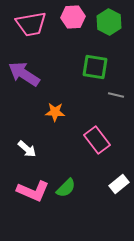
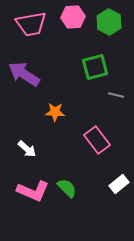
green square: rotated 24 degrees counterclockwise
green semicircle: moved 1 px right; rotated 90 degrees counterclockwise
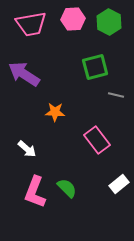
pink hexagon: moved 2 px down
pink L-shape: moved 2 px right, 1 px down; rotated 88 degrees clockwise
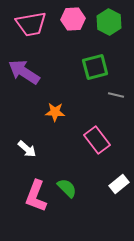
purple arrow: moved 2 px up
pink L-shape: moved 1 px right, 4 px down
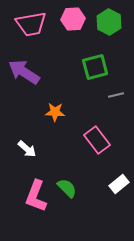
gray line: rotated 28 degrees counterclockwise
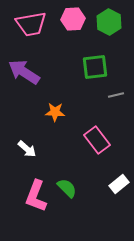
green square: rotated 8 degrees clockwise
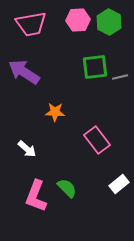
pink hexagon: moved 5 px right, 1 px down
gray line: moved 4 px right, 18 px up
